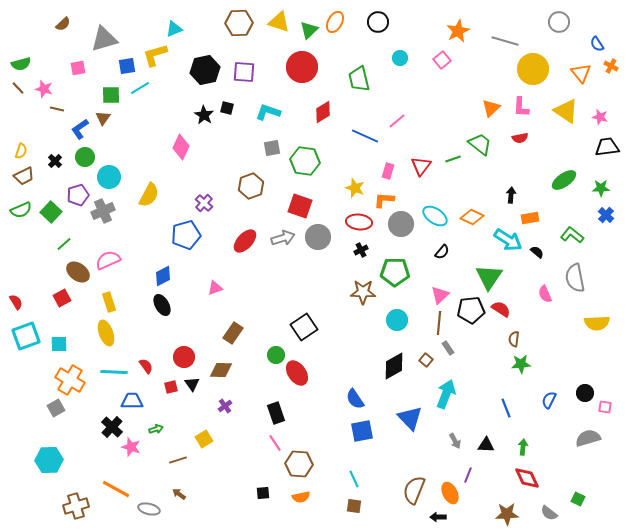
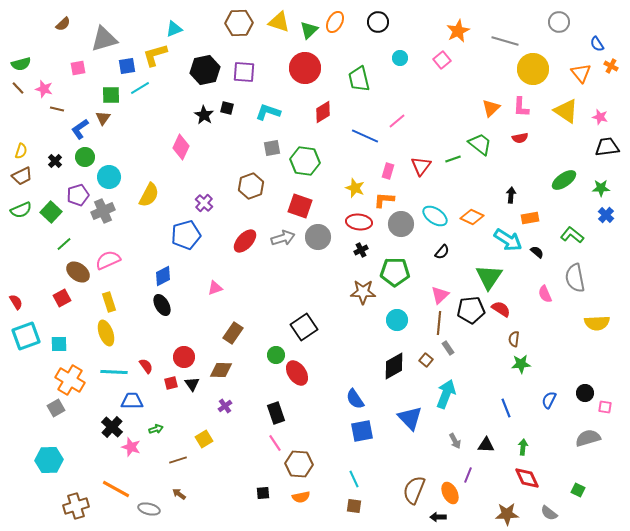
red circle at (302, 67): moved 3 px right, 1 px down
brown trapezoid at (24, 176): moved 2 px left
red square at (171, 387): moved 4 px up
green square at (578, 499): moved 9 px up
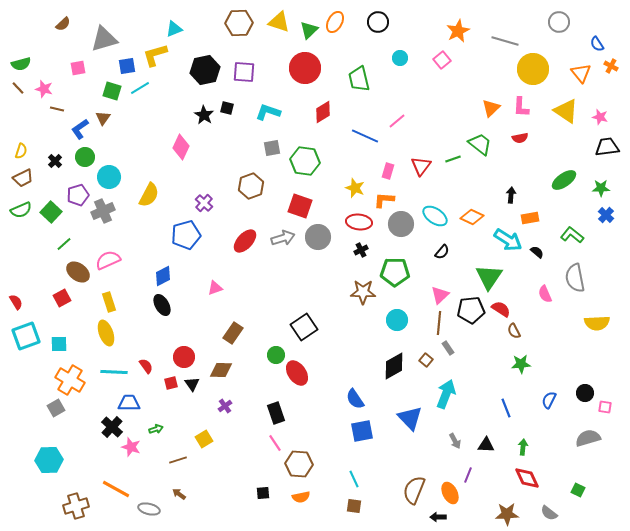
green square at (111, 95): moved 1 px right, 4 px up; rotated 18 degrees clockwise
brown trapezoid at (22, 176): moved 1 px right, 2 px down
brown semicircle at (514, 339): moved 8 px up; rotated 35 degrees counterclockwise
blue trapezoid at (132, 401): moved 3 px left, 2 px down
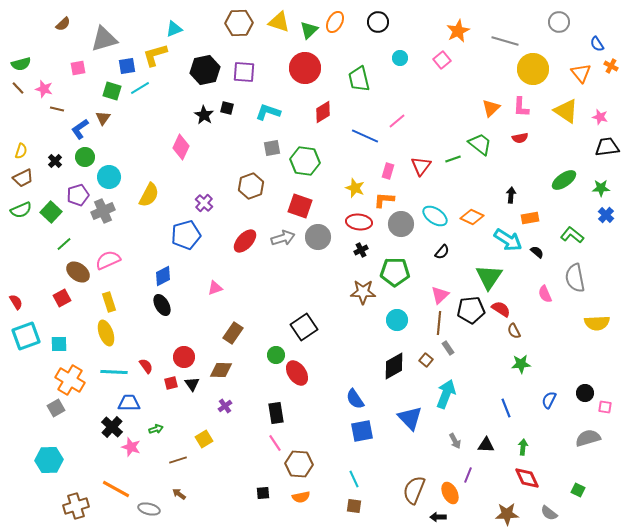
black rectangle at (276, 413): rotated 10 degrees clockwise
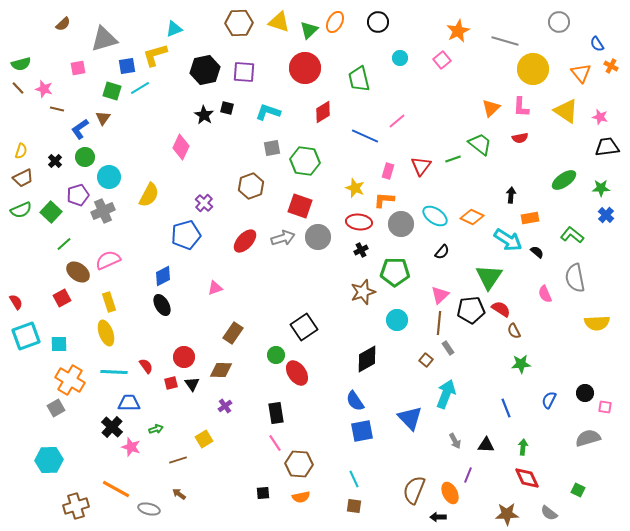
brown star at (363, 292): rotated 20 degrees counterclockwise
black diamond at (394, 366): moved 27 px left, 7 px up
blue semicircle at (355, 399): moved 2 px down
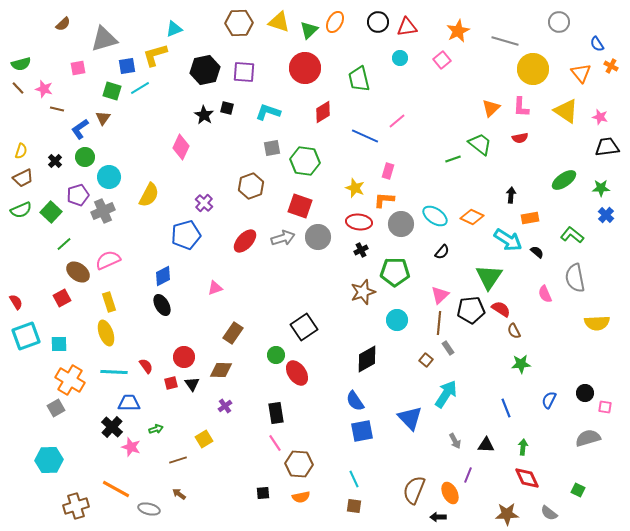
red triangle at (421, 166): moved 14 px left, 139 px up; rotated 45 degrees clockwise
cyan arrow at (446, 394): rotated 12 degrees clockwise
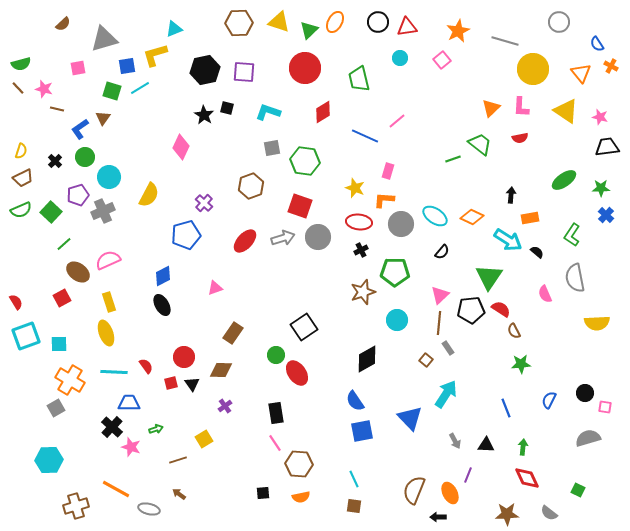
green L-shape at (572, 235): rotated 95 degrees counterclockwise
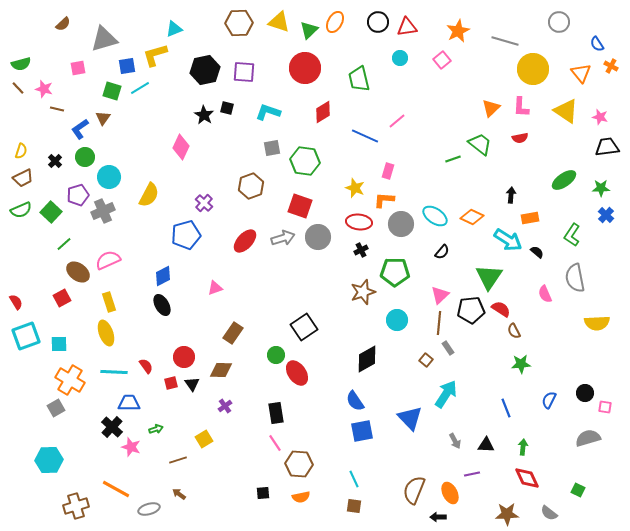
purple line at (468, 475): moved 4 px right, 1 px up; rotated 56 degrees clockwise
gray ellipse at (149, 509): rotated 30 degrees counterclockwise
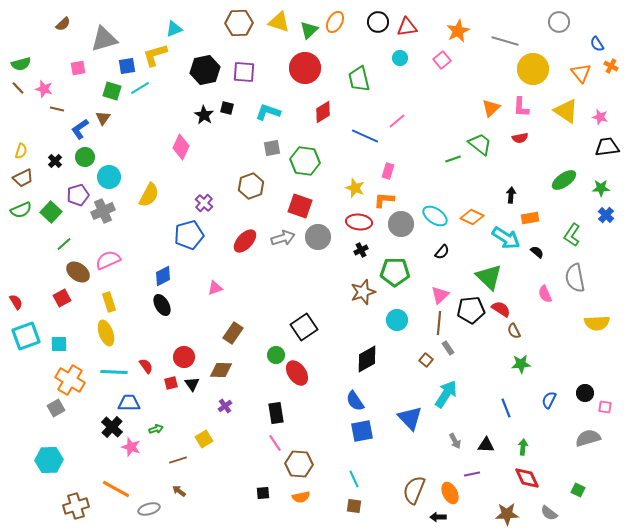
blue pentagon at (186, 235): moved 3 px right
cyan arrow at (508, 240): moved 2 px left, 2 px up
green triangle at (489, 277): rotated 20 degrees counterclockwise
brown arrow at (179, 494): moved 3 px up
